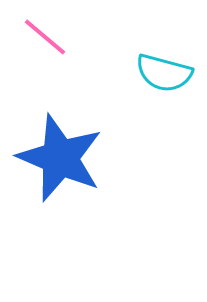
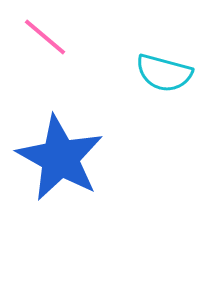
blue star: rotated 6 degrees clockwise
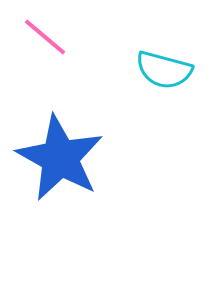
cyan semicircle: moved 3 px up
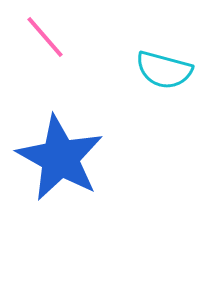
pink line: rotated 9 degrees clockwise
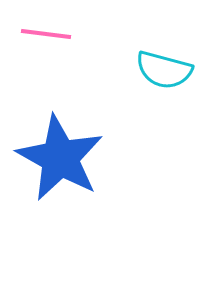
pink line: moved 1 px right, 3 px up; rotated 42 degrees counterclockwise
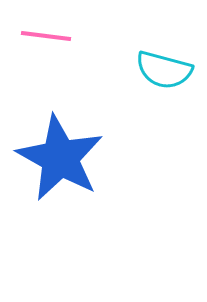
pink line: moved 2 px down
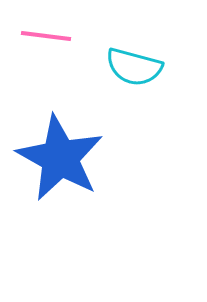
cyan semicircle: moved 30 px left, 3 px up
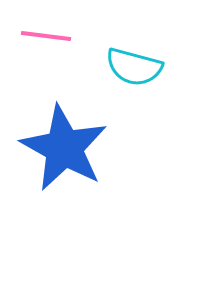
blue star: moved 4 px right, 10 px up
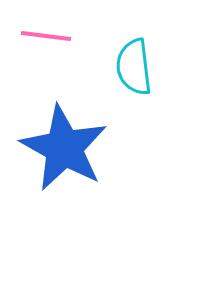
cyan semicircle: rotated 68 degrees clockwise
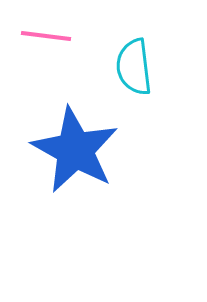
blue star: moved 11 px right, 2 px down
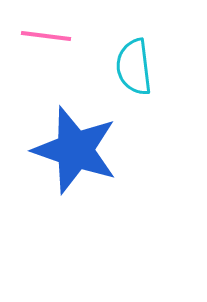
blue star: rotated 10 degrees counterclockwise
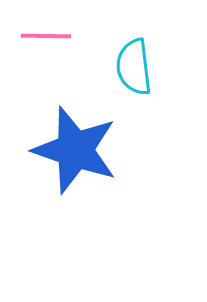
pink line: rotated 6 degrees counterclockwise
